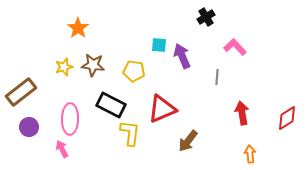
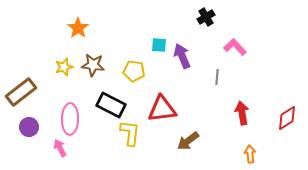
red triangle: rotated 16 degrees clockwise
brown arrow: rotated 15 degrees clockwise
pink arrow: moved 2 px left, 1 px up
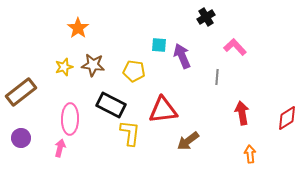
red triangle: moved 1 px right, 1 px down
purple circle: moved 8 px left, 11 px down
pink arrow: rotated 42 degrees clockwise
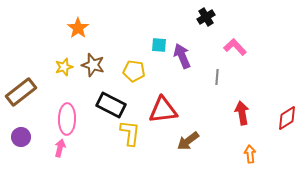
brown star: rotated 10 degrees clockwise
pink ellipse: moved 3 px left
purple circle: moved 1 px up
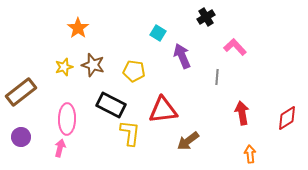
cyan square: moved 1 px left, 12 px up; rotated 28 degrees clockwise
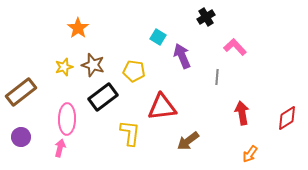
cyan square: moved 4 px down
black rectangle: moved 8 px left, 8 px up; rotated 64 degrees counterclockwise
red triangle: moved 1 px left, 3 px up
orange arrow: rotated 138 degrees counterclockwise
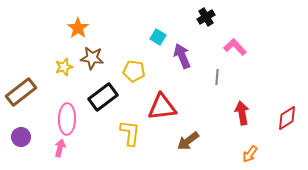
brown star: moved 1 px left, 7 px up; rotated 10 degrees counterclockwise
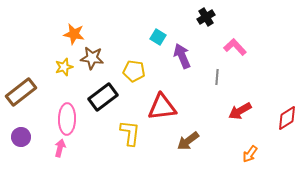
orange star: moved 4 px left, 6 px down; rotated 25 degrees counterclockwise
red arrow: moved 2 px left, 2 px up; rotated 110 degrees counterclockwise
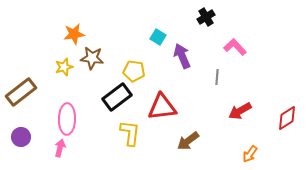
orange star: rotated 20 degrees counterclockwise
black rectangle: moved 14 px right
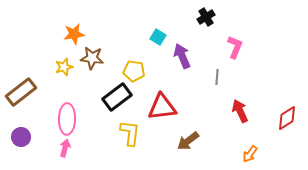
pink L-shape: rotated 65 degrees clockwise
red arrow: rotated 95 degrees clockwise
pink arrow: moved 5 px right
